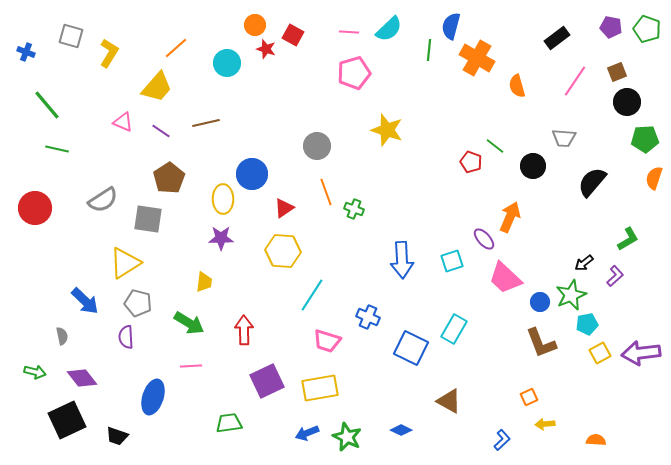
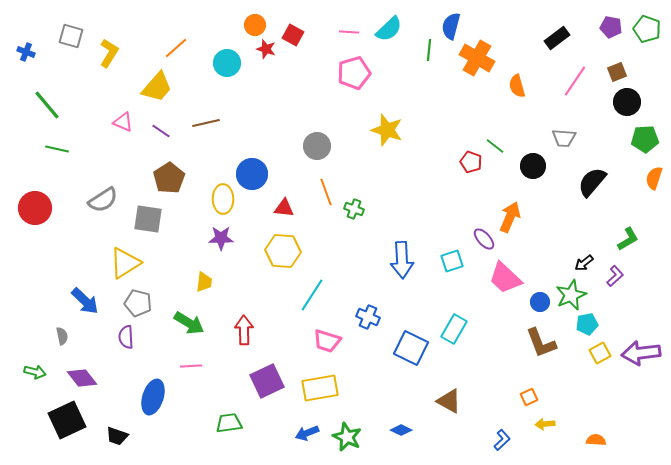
red triangle at (284, 208): rotated 40 degrees clockwise
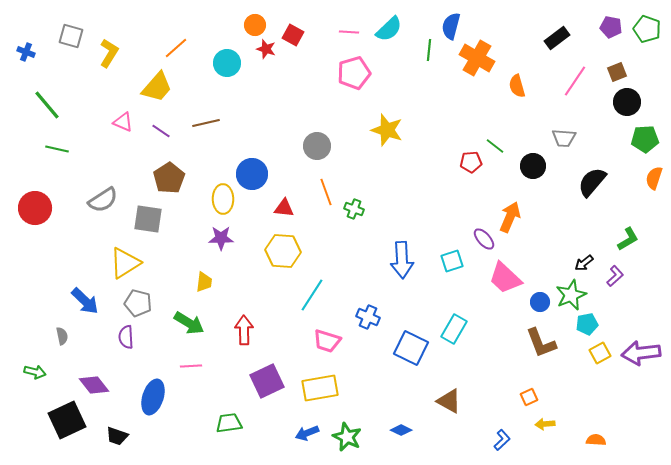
red pentagon at (471, 162): rotated 25 degrees counterclockwise
purple diamond at (82, 378): moved 12 px right, 7 px down
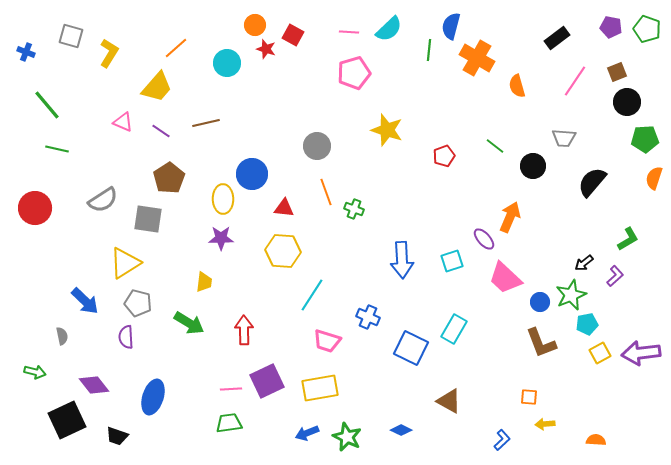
red pentagon at (471, 162): moved 27 px left, 6 px up; rotated 15 degrees counterclockwise
pink line at (191, 366): moved 40 px right, 23 px down
orange square at (529, 397): rotated 30 degrees clockwise
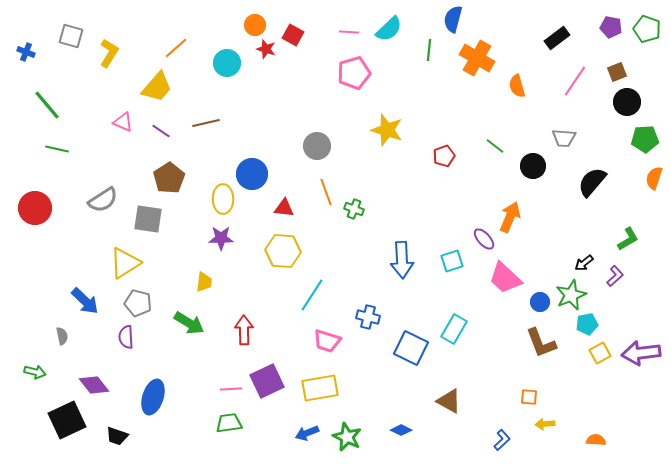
blue semicircle at (451, 26): moved 2 px right, 7 px up
blue cross at (368, 317): rotated 10 degrees counterclockwise
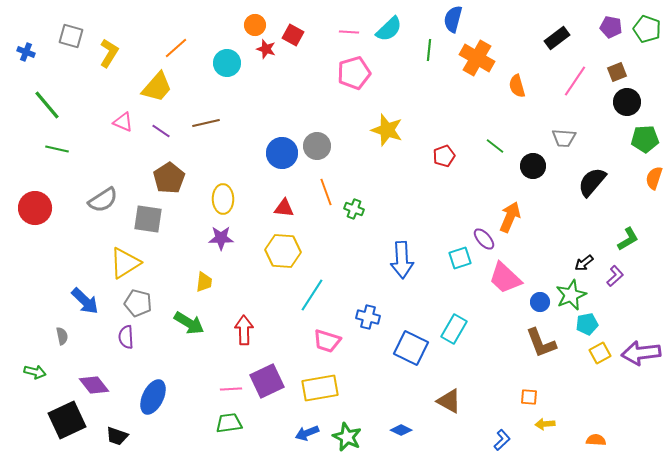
blue circle at (252, 174): moved 30 px right, 21 px up
cyan square at (452, 261): moved 8 px right, 3 px up
blue ellipse at (153, 397): rotated 8 degrees clockwise
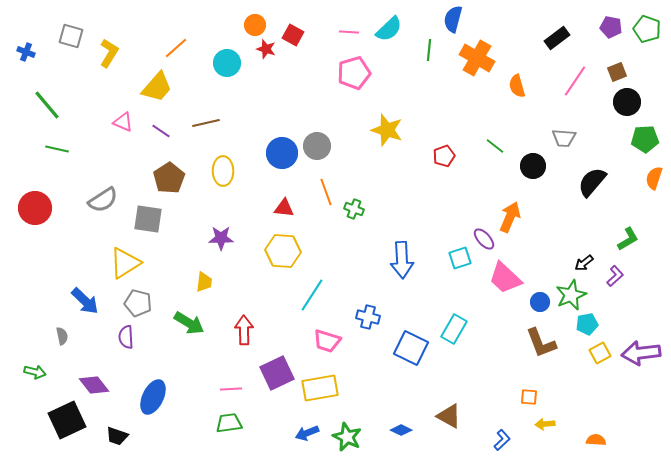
yellow ellipse at (223, 199): moved 28 px up
purple square at (267, 381): moved 10 px right, 8 px up
brown triangle at (449, 401): moved 15 px down
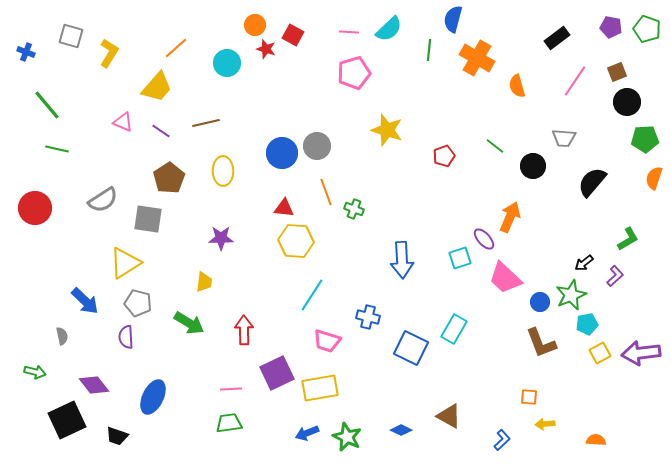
yellow hexagon at (283, 251): moved 13 px right, 10 px up
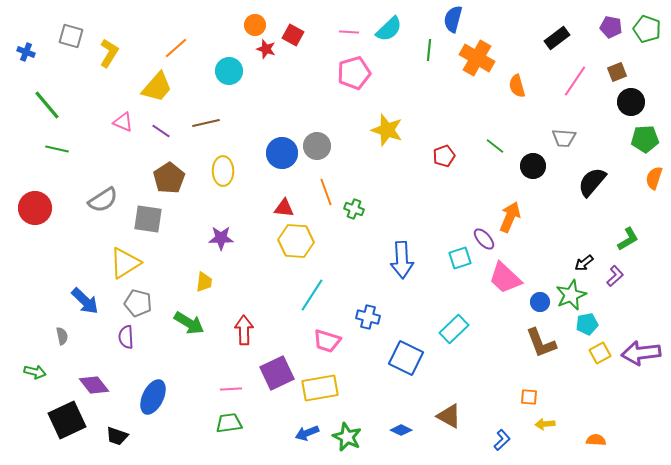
cyan circle at (227, 63): moved 2 px right, 8 px down
black circle at (627, 102): moved 4 px right
cyan rectangle at (454, 329): rotated 16 degrees clockwise
blue square at (411, 348): moved 5 px left, 10 px down
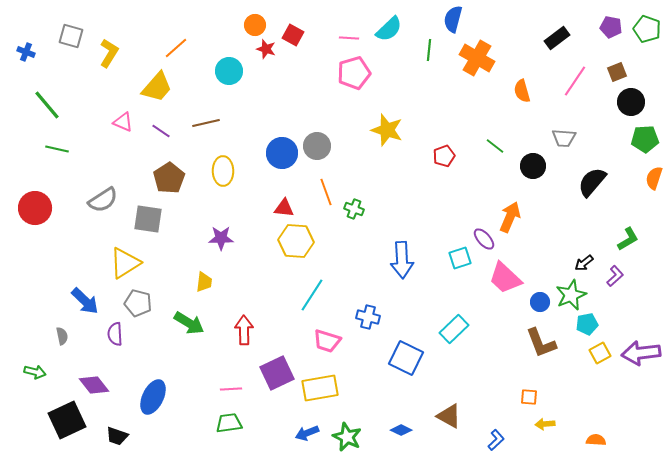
pink line at (349, 32): moved 6 px down
orange semicircle at (517, 86): moved 5 px right, 5 px down
purple semicircle at (126, 337): moved 11 px left, 3 px up
blue L-shape at (502, 440): moved 6 px left
